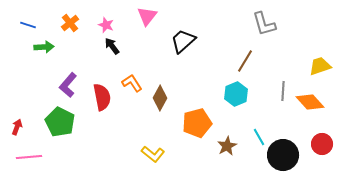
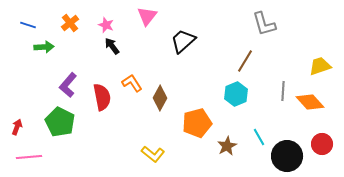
black circle: moved 4 px right, 1 px down
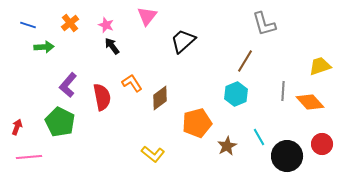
brown diamond: rotated 25 degrees clockwise
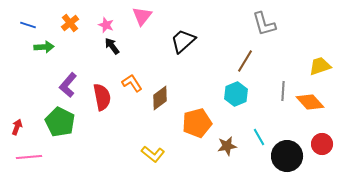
pink triangle: moved 5 px left
brown star: rotated 18 degrees clockwise
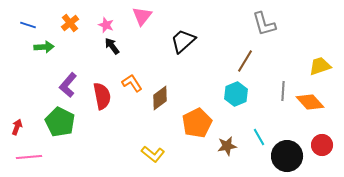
red semicircle: moved 1 px up
orange pentagon: rotated 12 degrees counterclockwise
red circle: moved 1 px down
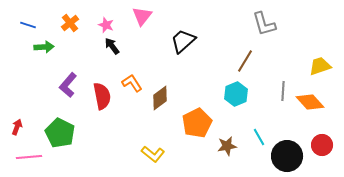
green pentagon: moved 11 px down
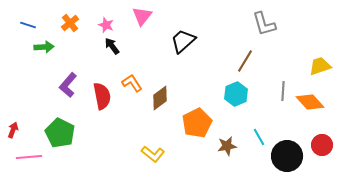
red arrow: moved 4 px left, 3 px down
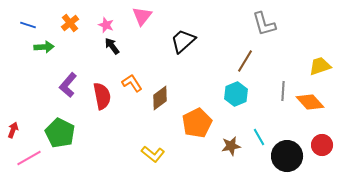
brown star: moved 4 px right
pink line: moved 1 px down; rotated 25 degrees counterclockwise
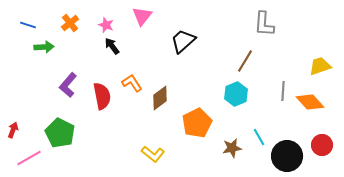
gray L-shape: rotated 20 degrees clockwise
brown star: moved 1 px right, 2 px down
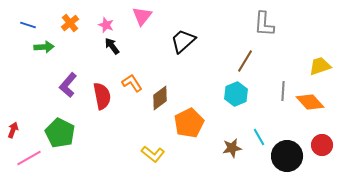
orange pentagon: moved 8 px left
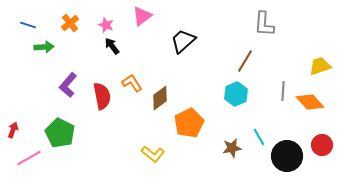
pink triangle: rotated 15 degrees clockwise
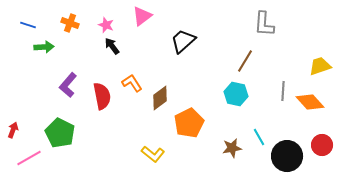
orange cross: rotated 30 degrees counterclockwise
cyan hexagon: rotated 25 degrees counterclockwise
